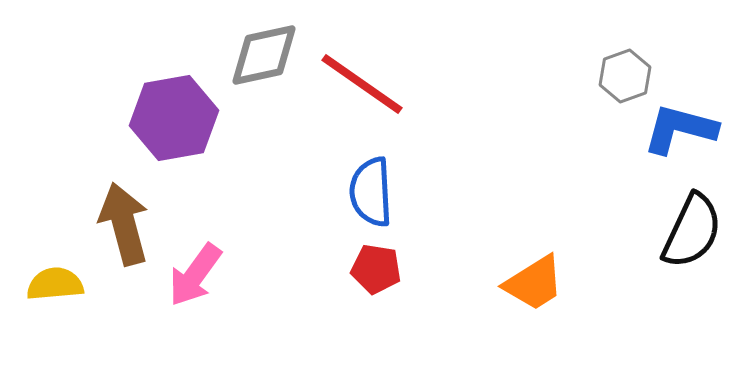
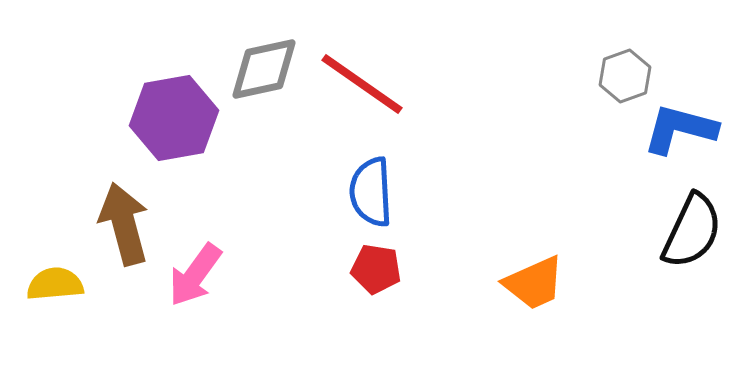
gray diamond: moved 14 px down
orange trapezoid: rotated 8 degrees clockwise
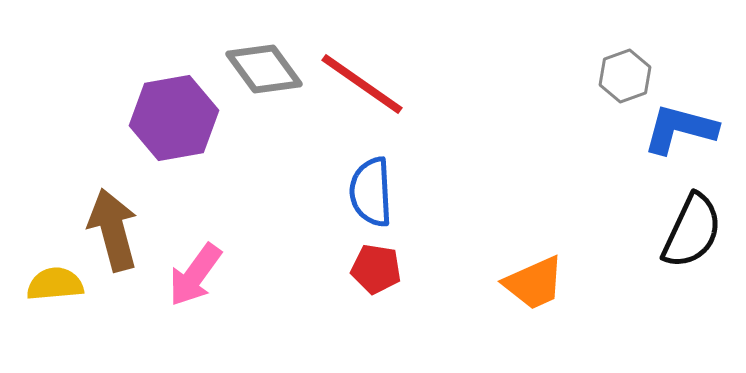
gray diamond: rotated 66 degrees clockwise
brown arrow: moved 11 px left, 6 px down
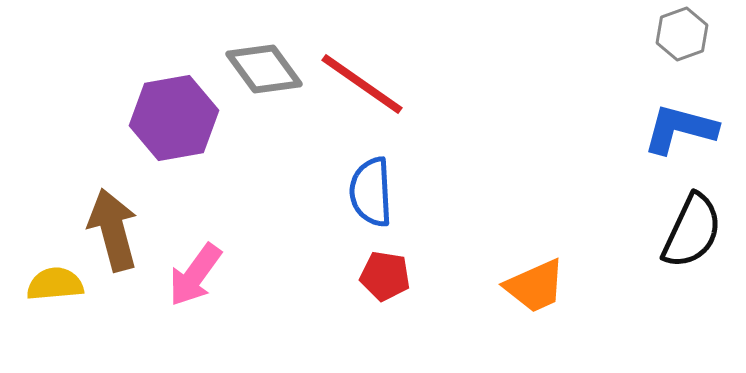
gray hexagon: moved 57 px right, 42 px up
red pentagon: moved 9 px right, 7 px down
orange trapezoid: moved 1 px right, 3 px down
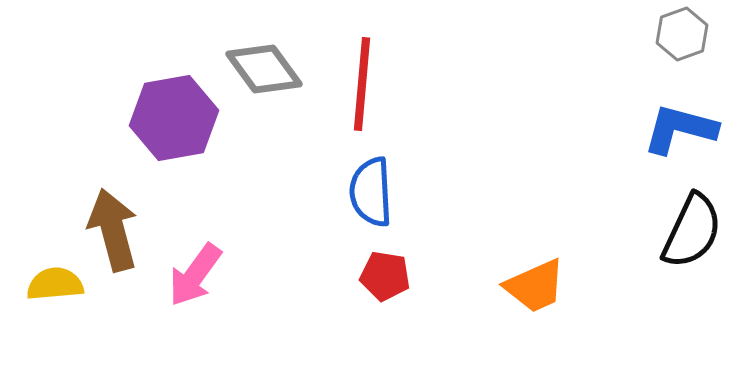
red line: rotated 60 degrees clockwise
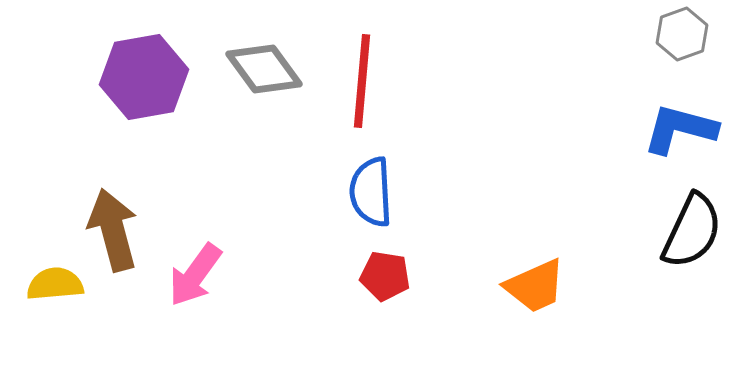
red line: moved 3 px up
purple hexagon: moved 30 px left, 41 px up
